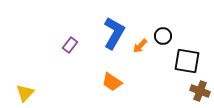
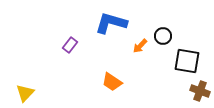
blue L-shape: moved 3 px left, 10 px up; rotated 104 degrees counterclockwise
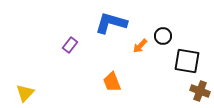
orange trapezoid: rotated 35 degrees clockwise
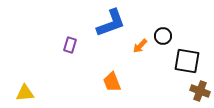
blue L-shape: rotated 144 degrees clockwise
purple rectangle: rotated 21 degrees counterclockwise
yellow triangle: rotated 42 degrees clockwise
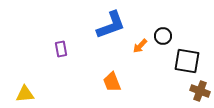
blue L-shape: moved 2 px down
purple rectangle: moved 9 px left, 4 px down; rotated 28 degrees counterclockwise
yellow triangle: moved 1 px down
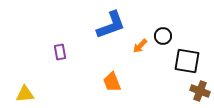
purple rectangle: moved 1 px left, 3 px down
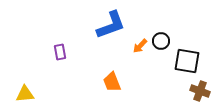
black circle: moved 2 px left, 5 px down
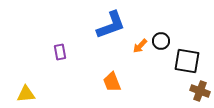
yellow triangle: moved 1 px right
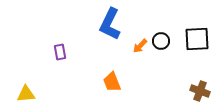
blue L-shape: moved 1 px left, 1 px up; rotated 136 degrees clockwise
black square: moved 10 px right, 22 px up; rotated 12 degrees counterclockwise
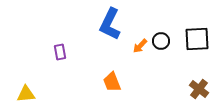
brown cross: moved 1 px left, 2 px up; rotated 18 degrees clockwise
